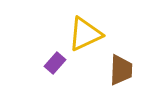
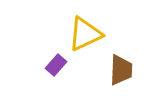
purple rectangle: moved 1 px right, 2 px down
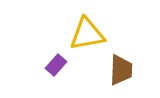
yellow triangle: moved 2 px right; rotated 15 degrees clockwise
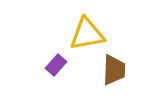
brown trapezoid: moved 7 px left
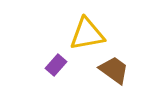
brown trapezoid: rotated 56 degrees counterclockwise
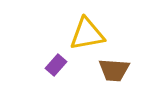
brown trapezoid: rotated 148 degrees clockwise
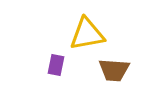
purple rectangle: rotated 30 degrees counterclockwise
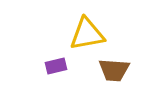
purple rectangle: moved 1 px down; rotated 65 degrees clockwise
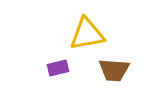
purple rectangle: moved 2 px right, 2 px down
